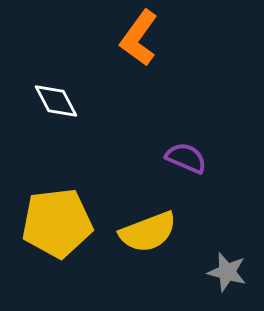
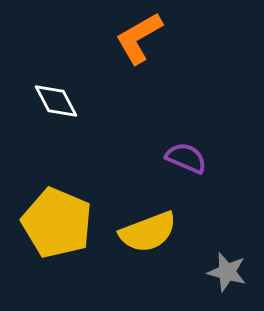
orange L-shape: rotated 24 degrees clockwise
yellow pentagon: rotated 30 degrees clockwise
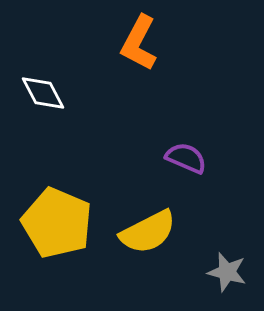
orange L-shape: moved 5 px down; rotated 32 degrees counterclockwise
white diamond: moved 13 px left, 8 px up
yellow semicircle: rotated 6 degrees counterclockwise
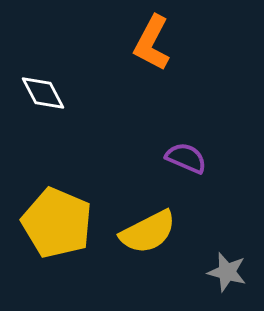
orange L-shape: moved 13 px right
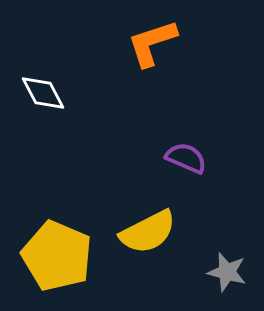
orange L-shape: rotated 44 degrees clockwise
yellow pentagon: moved 33 px down
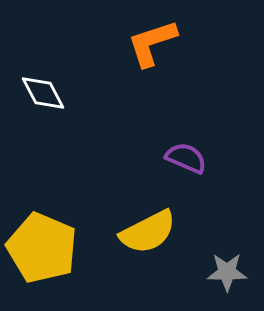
yellow pentagon: moved 15 px left, 8 px up
gray star: rotated 15 degrees counterclockwise
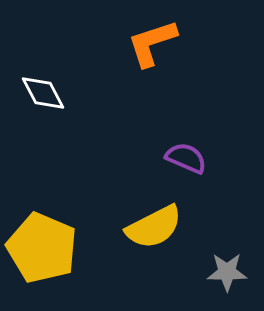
yellow semicircle: moved 6 px right, 5 px up
